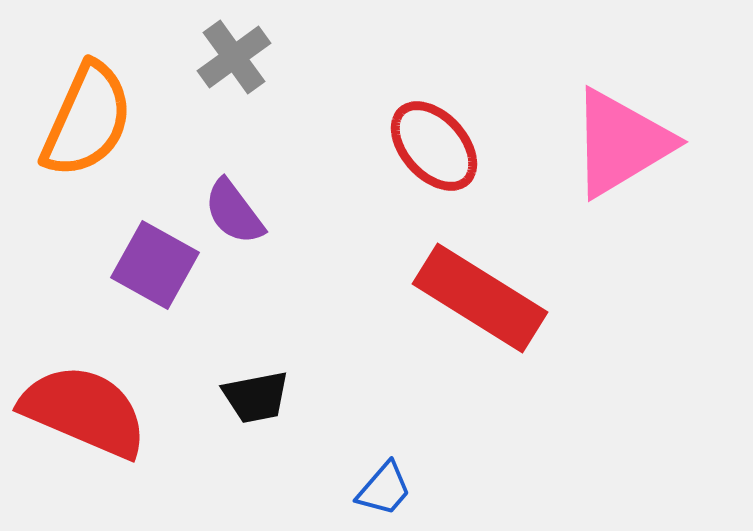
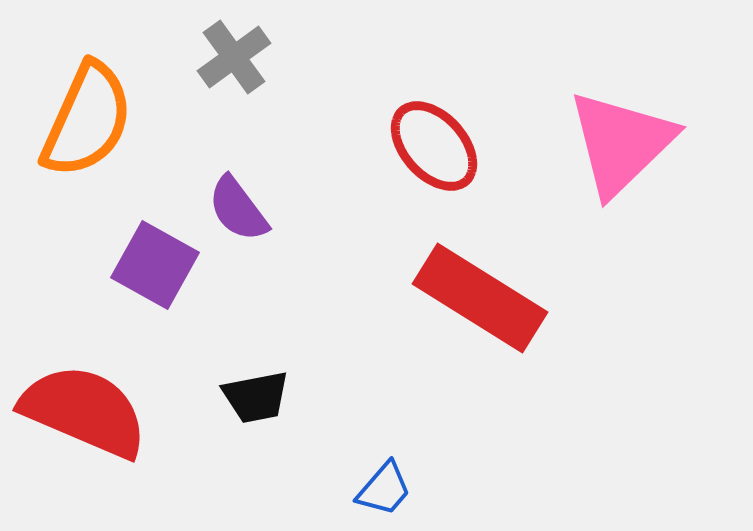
pink triangle: rotated 13 degrees counterclockwise
purple semicircle: moved 4 px right, 3 px up
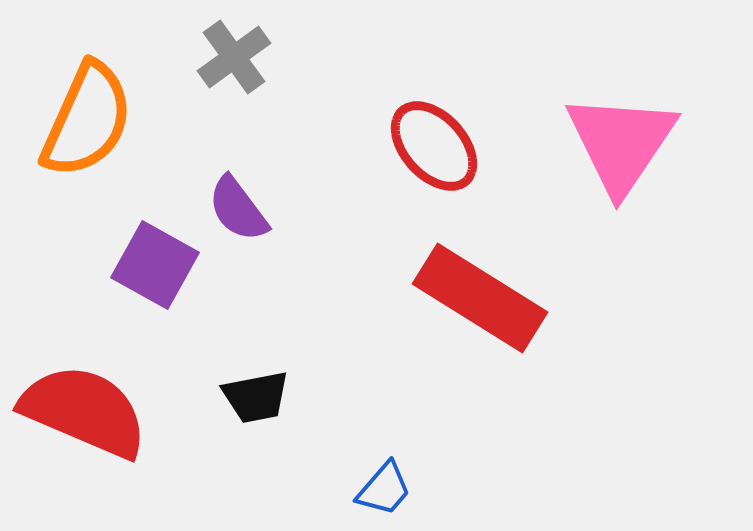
pink triangle: rotated 12 degrees counterclockwise
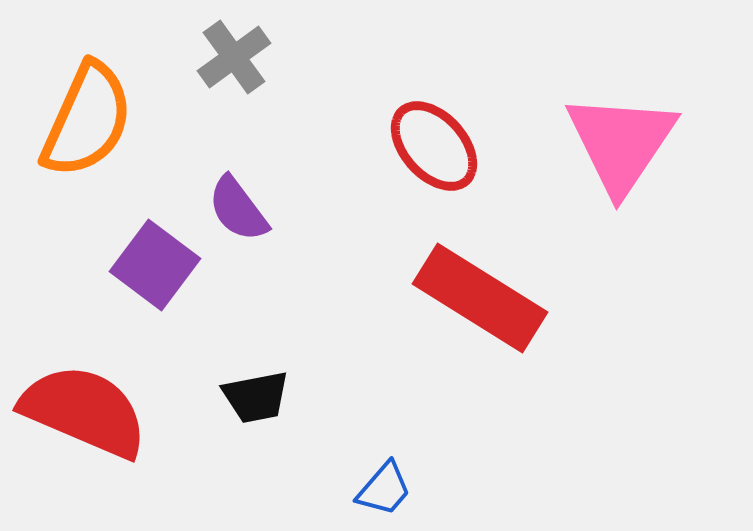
purple square: rotated 8 degrees clockwise
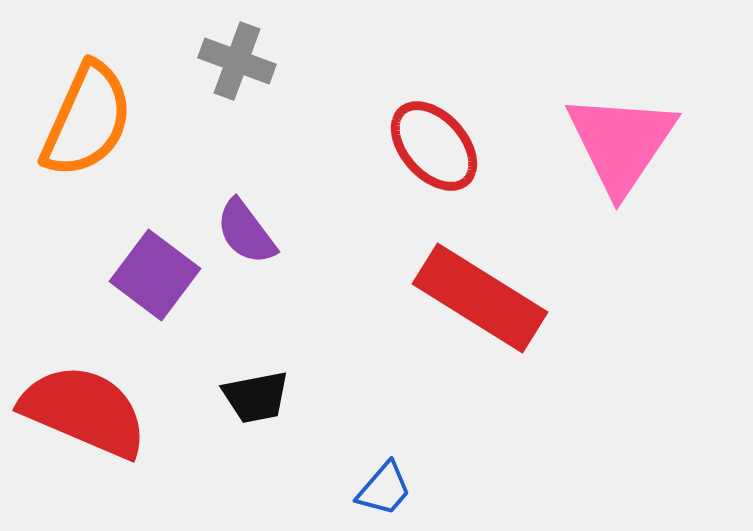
gray cross: moved 3 px right, 4 px down; rotated 34 degrees counterclockwise
purple semicircle: moved 8 px right, 23 px down
purple square: moved 10 px down
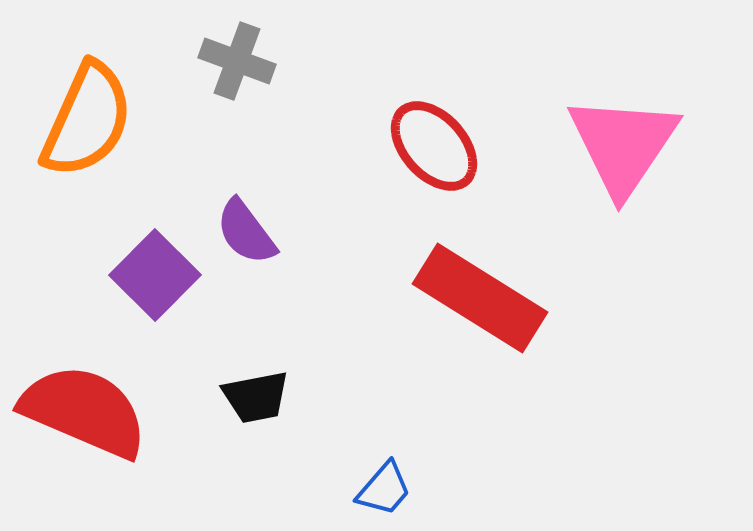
pink triangle: moved 2 px right, 2 px down
purple square: rotated 8 degrees clockwise
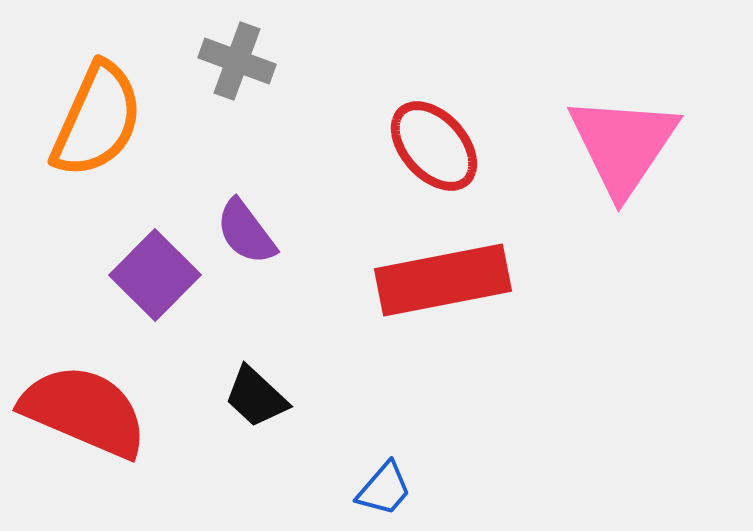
orange semicircle: moved 10 px right
red rectangle: moved 37 px left, 18 px up; rotated 43 degrees counterclockwise
black trapezoid: rotated 54 degrees clockwise
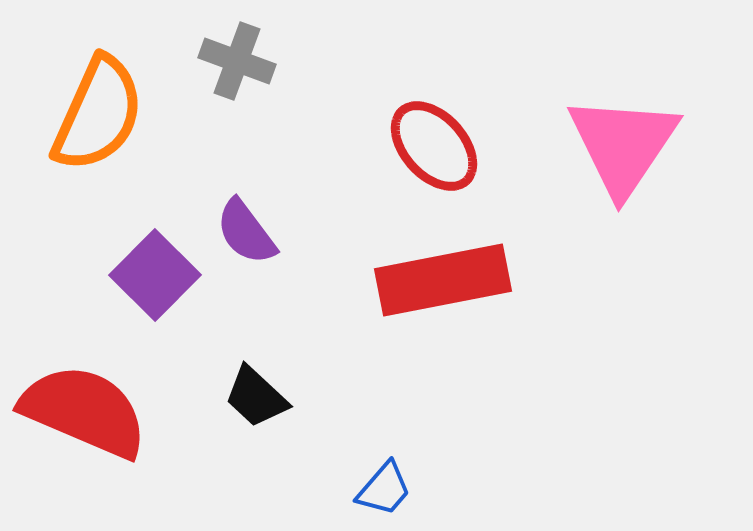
orange semicircle: moved 1 px right, 6 px up
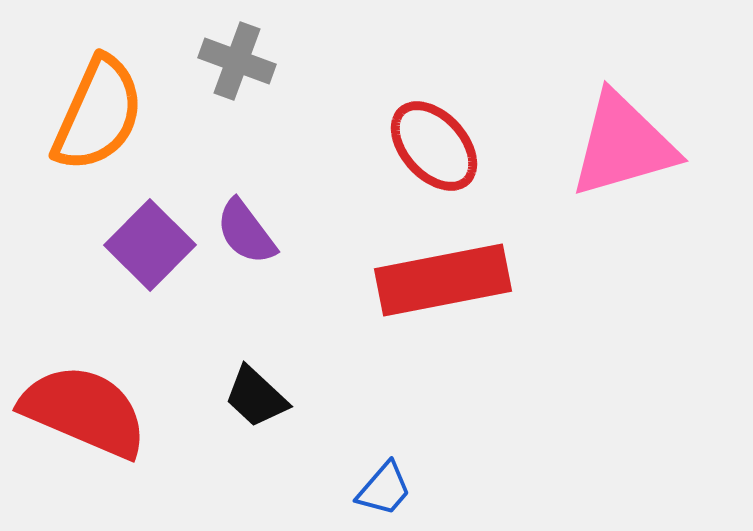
pink triangle: rotated 40 degrees clockwise
purple square: moved 5 px left, 30 px up
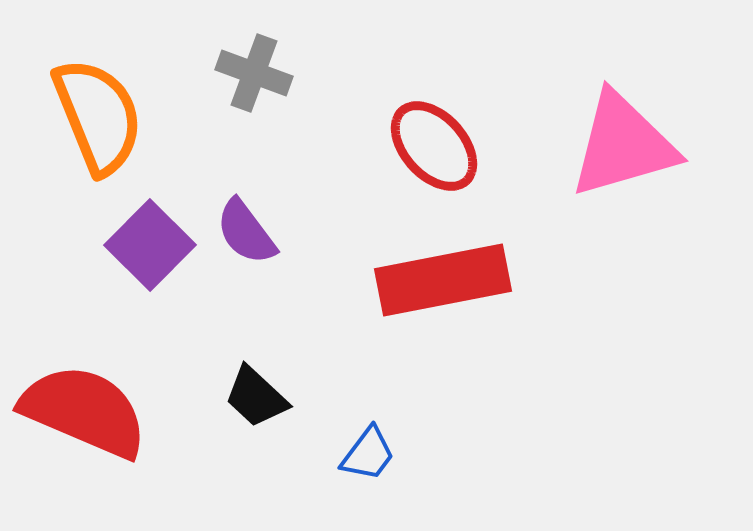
gray cross: moved 17 px right, 12 px down
orange semicircle: moved 2 px down; rotated 46 degrees counterclockwise
blue trapezoid: moved 16 px left, 35 px up; rotated 4 degrees counterclockwise
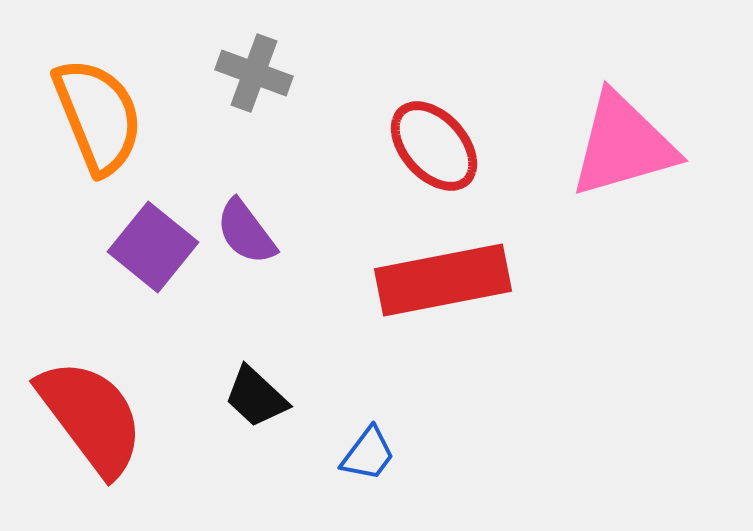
purple square: moved 3 px right, 2 px down; rotated 6 degrees counterclockwise
red semicircle: moved 7 px right, 6 px down; rotated 30 degrees clockwise
